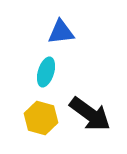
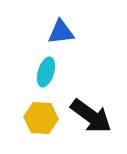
black arrow: moved 1 px right, 2 px down
yellow hexagon: rotated 12 degrees counterclockwise
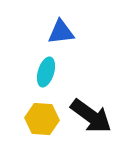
yellow hexagon: moved 1 px right, 1 px down
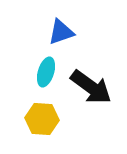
blue triangle: rotated 12 degrees counterclockwise
black arrow: moved 29 px up
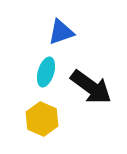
yellow hexagon: rotated 20 degrees clockwise
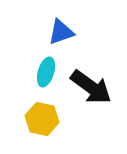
yellow hexagon: rotated 12 degrees counterclockwise
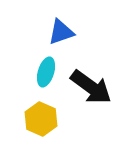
yellow hexagon: moved 1 px left; rotated 12 degrees clockwise
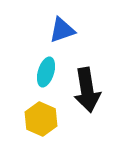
blue triangle: moved 1 px right, 2 px up
black arrow: moved 4 px left, 3 px down; rotated 45 degrees clockwise
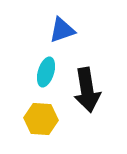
yellow hexagon: rotated 20 degrees counterclockwise
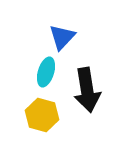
blue triangle: moved 7 px down; rotated 28 degrees counterclockwise
yellow hexagon: moved 1 px right, 4 px up; rotated 12 degrees clockwise
